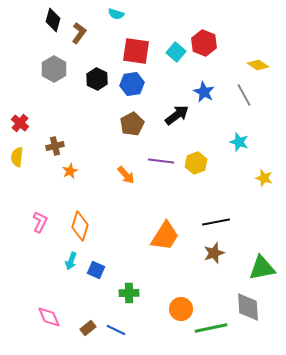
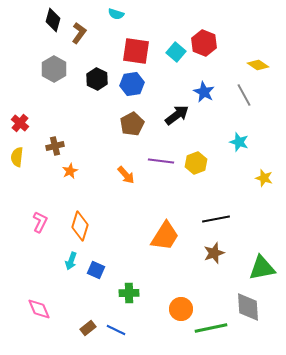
black line: moved 3 px up
pink diamond: moved 10 px left, 8 px up
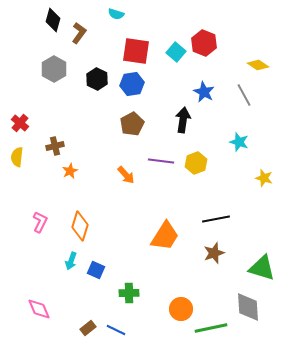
black arrow: moved 6 px right, 5 px down; rotated 45 degrees counterclockwise
green triangle: rotated 28 degrees clockwise
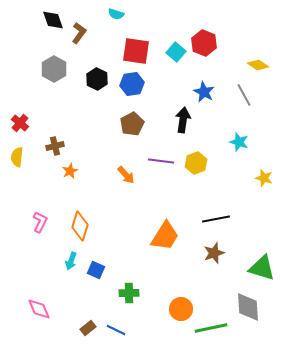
black diamond: rotated 35 degrees counterclockwise
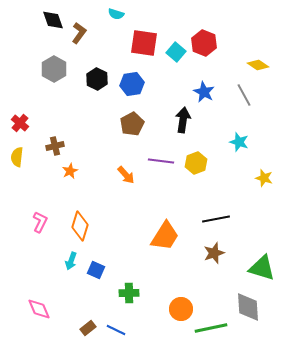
red square: moved 8 px right, 8 px up
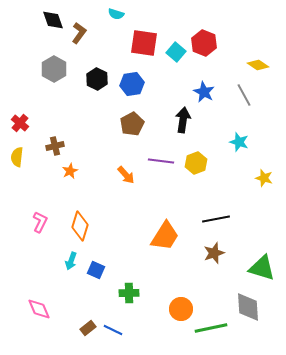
blue line: moved 3 px left
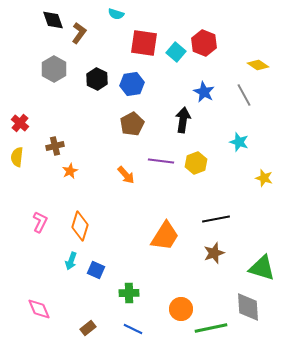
blue line: moved 20 px right, 1 px up
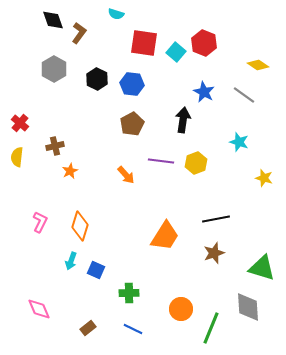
blue hexagon: rotated 15 degrees clockwise
gray line: rotated 25 degrees counterclockwise
green line: rotated 56 degrees counterclockwise
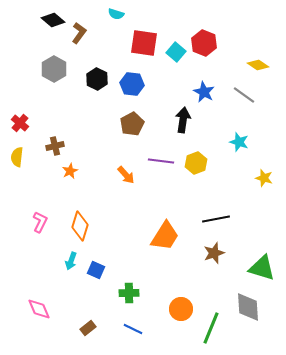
black diamond: rotated 30 degrees counterclockwise
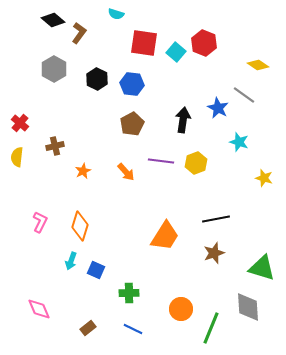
blue star: moved 14 px right, 16 px down
orange star: moved 13 px right
orange arrow: moved 3 px up
